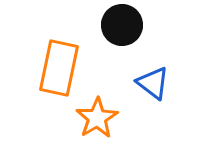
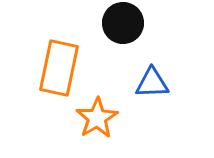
black circle: moved 1 px right, 2 px up
blue triangle: moved 1 px left; rotated 39 degrees counterclockwise
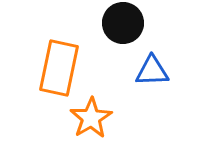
blue triangle: moved 12 px up
orange star: moved 6 px left
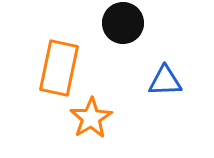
blue triangle: moved 13 px right, 10 px down
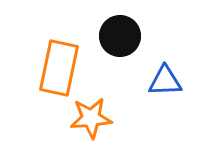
black circle: moved 3 px left, 13 px down
orange star: rotated 27 degrees clockwise
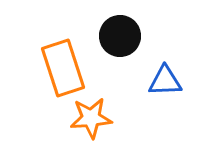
orange rectangle: moved 4 px right; rotated 30 degrees counterclockwise
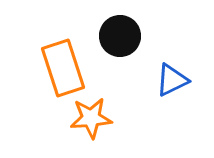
blue triangle: moved 7 px right, 1 px up; rotated 24 degrees counterclockwise
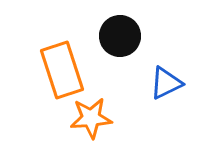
orange rectangle: moved 1 px left, 2 px down
blue triangle: moved 6 px left, 3 px down
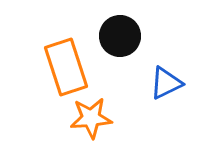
orange rectangle: moved 4 px right, 3 px up
